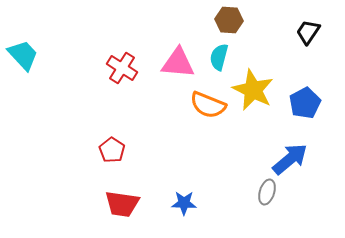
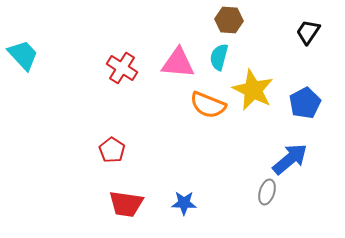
red trapezoid: moved 4 px right
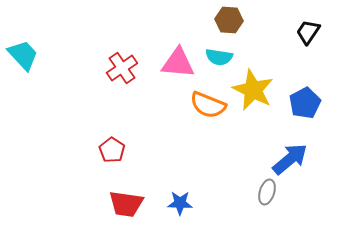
cyan semicircle: rotated 96 degrees counterclockwise
red cross: rotated 24 degrees clockwise
blue star: moved 4 px left
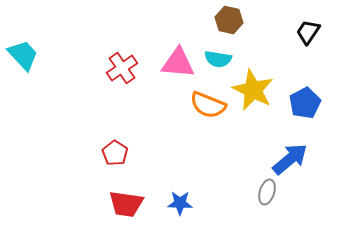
brown hexagon: rotated 8 degrees clockwise
cyan semicircle: moved 1 px left, 2 px down
red pentagon: moved 3 px right, 3 px down
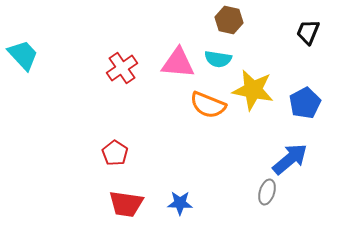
black trapezoid: rotated 12 degrees counterclockwise
yellow star: rotated 15 degrees counterclockwise
